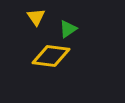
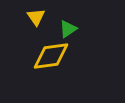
yellow diamond: rotated 15 degrees counterclockwise
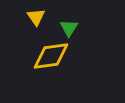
green triangle: moved 1 px right, 1 px up; rotated 24 degrees counterclockwise
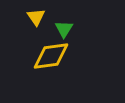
green triangle: moved 5 px left, 1 px down
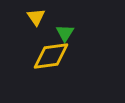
green triangle: moved 1 px right, 4 px down
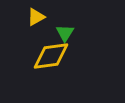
yellow triangle: rotated 36 degrees clockwise
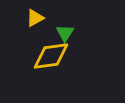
yellow triangle: moved 1 px left, 1 px down
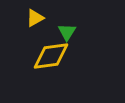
green triangle: moved 2 px right, 1 px up
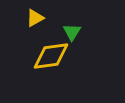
green triangle: moved 5 px right
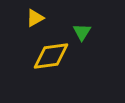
green triangle: moved 10 px right
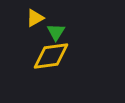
green triangle: moved 26 px left
